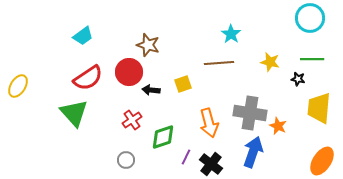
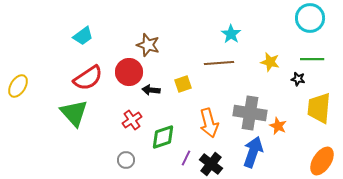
purple line: moved 1 px down
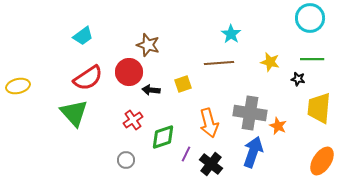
yellow ellipse: rotated 45 degrees clockwise
red cross: moved 1 px right
purple line: moved 4 px up
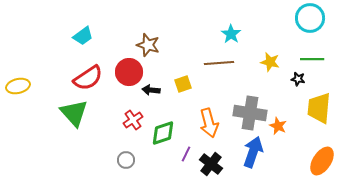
green diamond: moved 4 px up
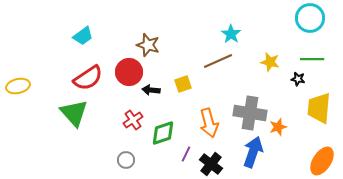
brown line: moved 1 px left, 2 px up; rotated 20 degrees counterclockwise
orange star: moved 1 px down; rotated 30 degrees clockwise
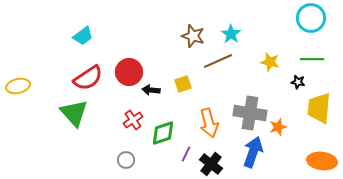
cyan circle: moved 1 px right
brown star: moved 45 px right, 9 px up
black star: moved 3 px down
orange ellipse: rotated 64 degrees clockwise
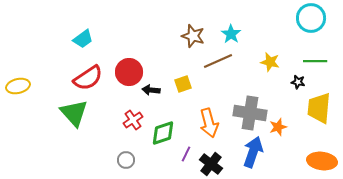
cyan trapezoid: moved 3 px down
green line: moved 3 px right, 2 px down
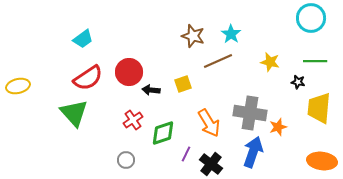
orange arrow: rotated 16 degrees counterclockwise
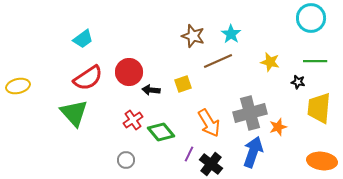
gray cross: rotated 24 degrees counterclockwise
green diamond: moved 2 px left, 1 px up; rotated 68 degrees clockwise
purple line: moved 3 px right
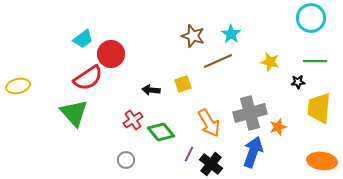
red circle: moved 18 px left, 18 px up
black star: rotated 16 degrees counterclockwise
